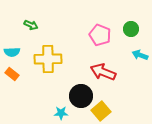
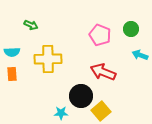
orange rectangle: rotated 48 degrees clockwise
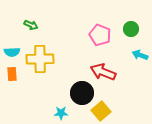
yellow cross: moved 8 px left
black circle: moved 1 px right, 3 px up
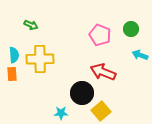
cyan semicircle: moved 2 px right, 3 px down; rotated 91 degrees counterclockwise
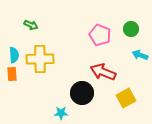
yellow square: moved 25 px right, 13 px up; rotated 12 degrees clockwise
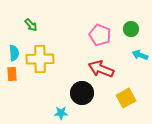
green arrow: rotated 24 degrees clockwise
cyan semicircle: moved 2 px up
red arrow: moved 2 px left, 3 px up
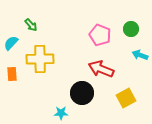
cyan semicircle: moved 3 px left, 10 px up; rotated 133 degrees counterclockwise
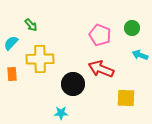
green circle: moved 1 px right, 1 px up
black circle: moved 9 px left, 9 px up
yellow square: rotated 30 degrees clockwise
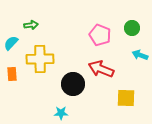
green arrow: rotated 56 degrees counterclockwise
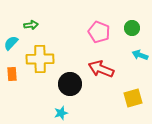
pink pentagon: moved 1 px left, 3 px up
black circle: moved 3 px left
yellow square: moved 7 px right; rotated 18 degrees counterclockwise
cyan star: rotated 16 degrees counterclockwise
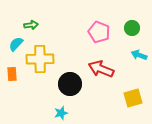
cyan semicircle: moved 5 px right, 1 px down
cyan arrow: moved 1 px left
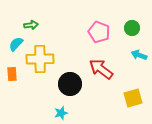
red arrow: rotated 15 degrees clockwise
